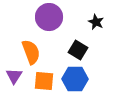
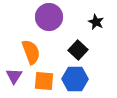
black square: rotated 12 degrees clockwise
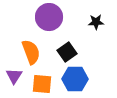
black star: rotated 28 degrees counterclockwise
black square: moved 11 px left, 2 px down; rotated 12 degrees clockwise
orange square: moved 2 px left, 3 px down
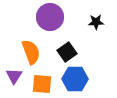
purple circle: moved 1 px right
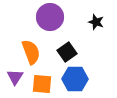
black star: rotated 21 degrees clockwise
purple triangle: moved 1 px right, 1 px down
